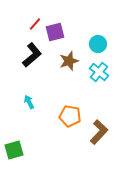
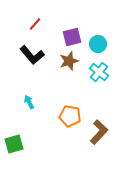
purple square: moved 17 px right, 5 px down
black L-shape: rotated 90 degrees clockwise
green square: moved 6 px up
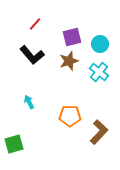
cyan circle: moved 2 px right
orange pentagon: rotated 10 degrees counterclockwise
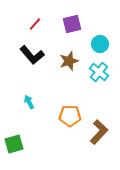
purple square: moved 13 px up
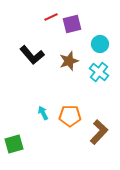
red line: moved 16 px right, 7 px up; rotated 24 degrees clockwise
cyan arrow: moved 14 px right, 11 px down
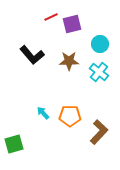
brown star: rotated 18 degrees clockwise
cyan arrow: rotated 16 degrees counterclockwise
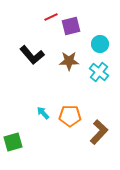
purple square: moved 1 px left, 2 px down
green square: moved 1 px left, 2 px up
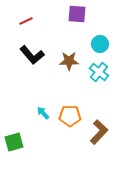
red line: moved 25 px left, 4 px down
purple square: moved 6 px right, 12 px up; rotated 18 degrees clockwise
green square: moved 1 px right
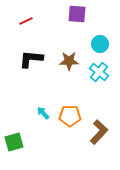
black L-shape: moved 1 px left, 4 px down; rotated 135 degrees clockwise
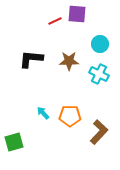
red line: moved 29 px right
cyan cross: moved 2 px down; rotated 12 degrees counterclockwise
